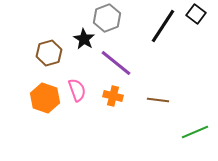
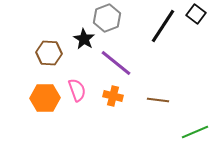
brown hexagon: rotated 20 degrees clockwise
orange hexagon: rotated 20 degrees counterclockwise
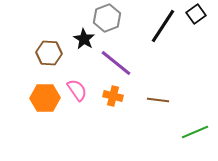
black square: rotated 18 degrees clockwise
pink semicircle: rotated 15 degrees counterclockwise
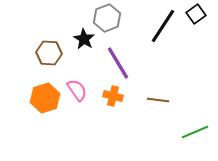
purple line: moved 2 px right; rotated 20 degrees clockwise
orange hexagon: rotated 16 degrees counterclockwise
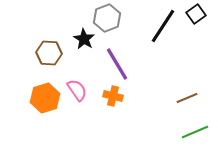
purple line: moved 1 px left, 1 px down
brown line: moved 29 px right, 2 px up; rotated 30 degrees counterclockwise
